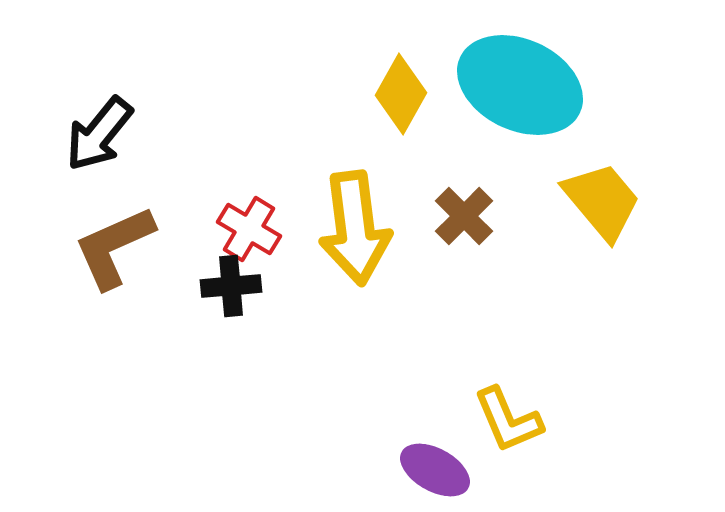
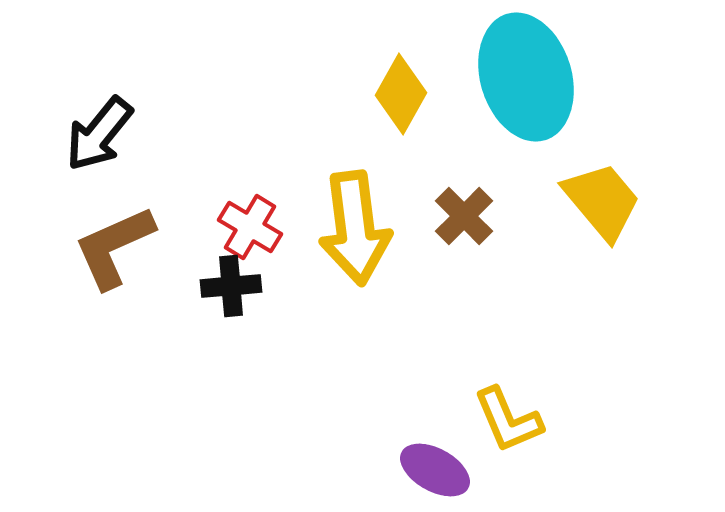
cyan ellipse: moved 6 px right, 8 px up; rotated 48 degrees clockwise
red cross: moved 1 px right, 2 px up
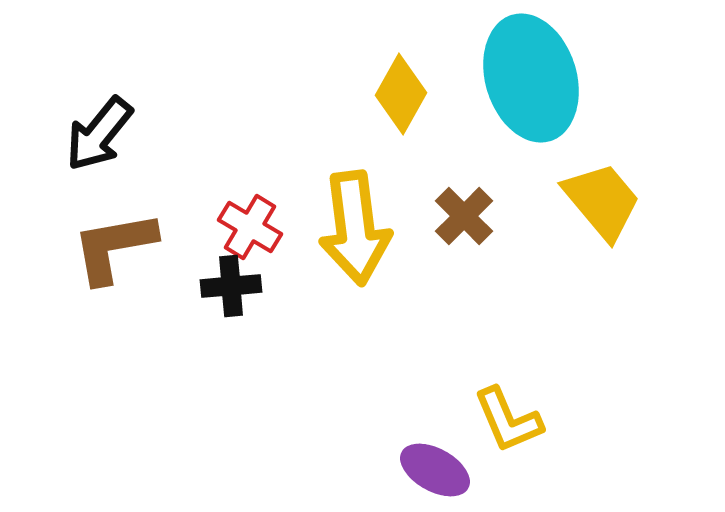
cyan ellipse: moved 5 px right, 1 px down
brown L-shape: rotated 14 degrees clockwise
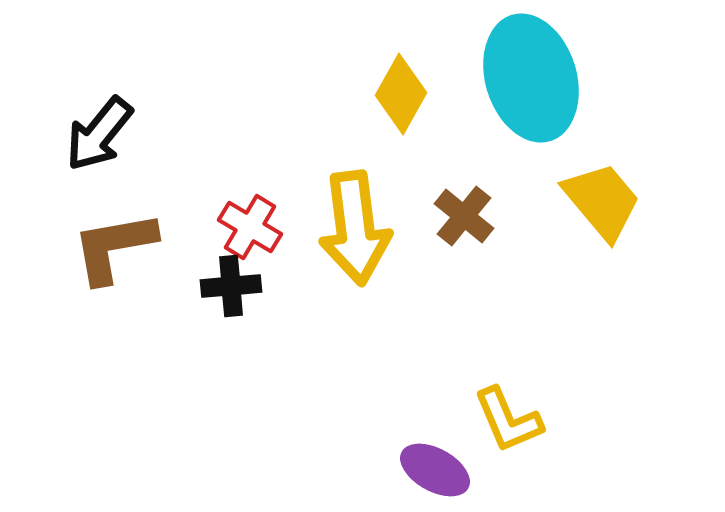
brown cross: rotated 6 degrees counterclockwise
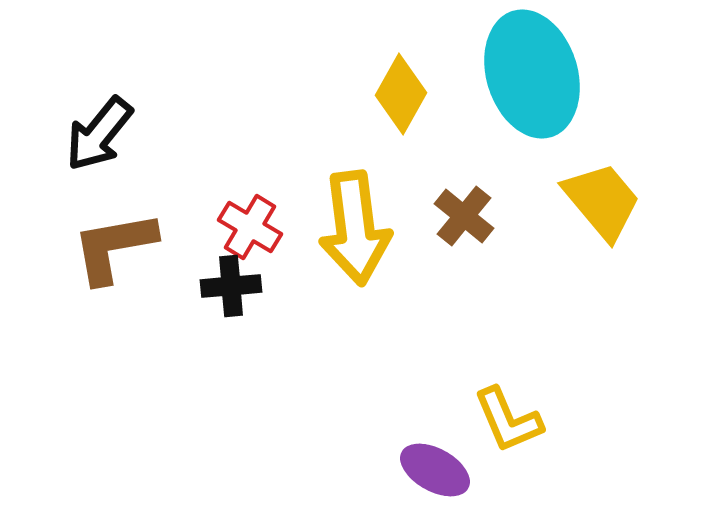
cyan ellipse: moved 1 px right, 4 px up
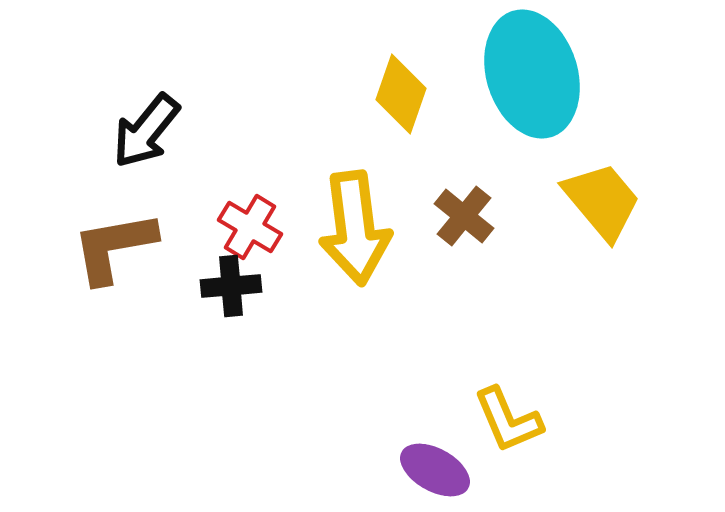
yellow diamond: rotated 10 degrees counterclockwise
black arrow: moved 47 px right, 3 px up
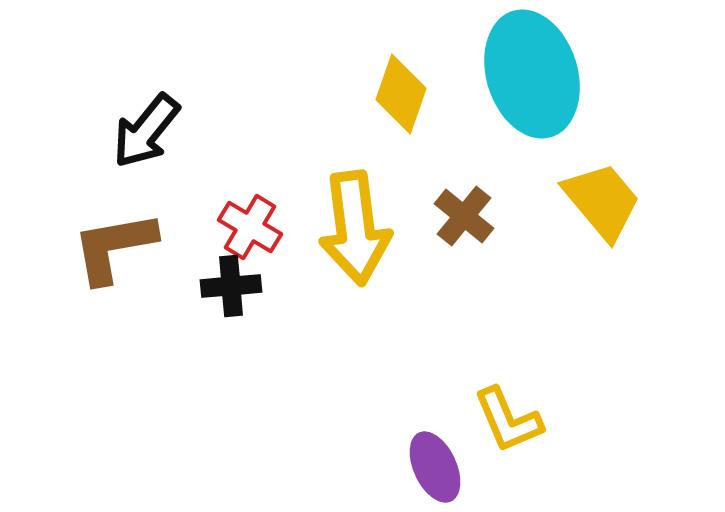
purple ellipse: moved 3 px up; rotated 36 degrees clockwise
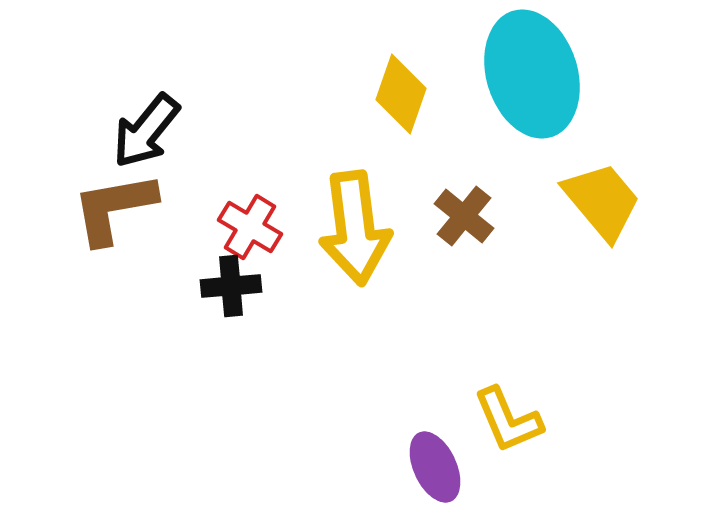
brown L-shape: moved 39 px up
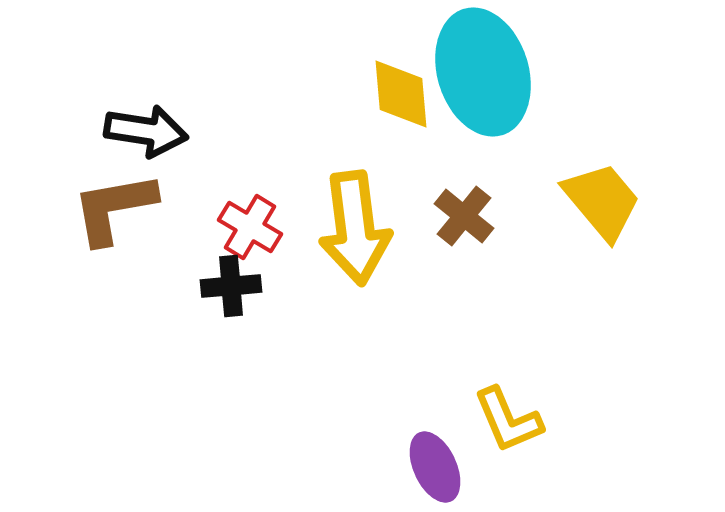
cyan ellipse: moved 49 px left, 2 px up
yellow diamond: rotated 24 degrees counterclockwise
black arrow: rotated 120 degrees counterclockwise
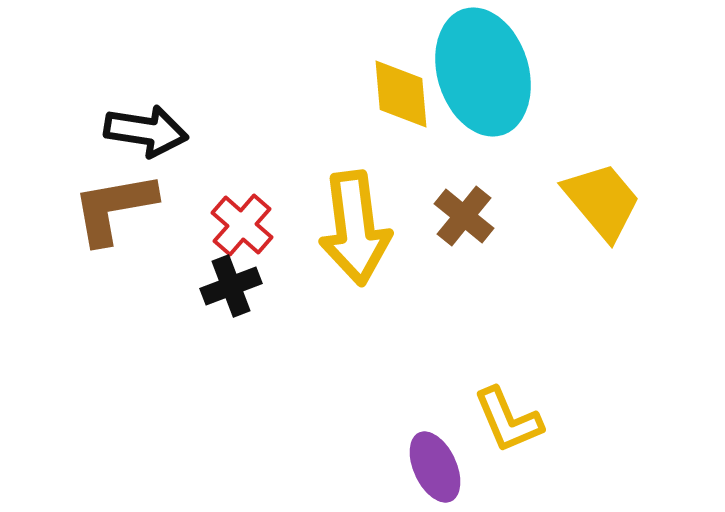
red cross: moved 8 px left, 2 px up; rotated 10 degrees clockwise
black cross: rotated 16 degrees counterclockwise
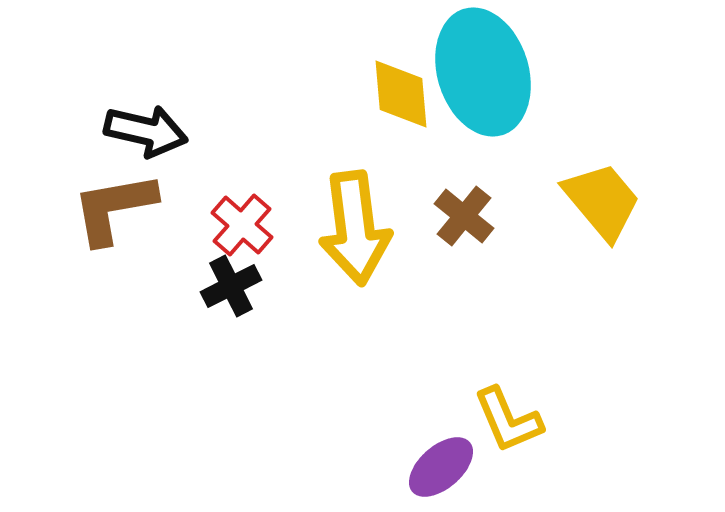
black arrow: rotated 4 degrees clockwise
black cross: rotated 6 degrees counterclockwise
purple ellipse: moved 6 px right; rotated 74 degrees clockwise
